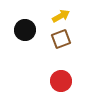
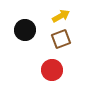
red circle: moved 9 px left, 11 px up
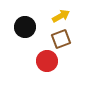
black circle: moved 3 px up
red circle: moved 5 px left, 9 px up
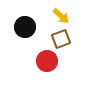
yellow arrow: rotated 72 degrees clockwise
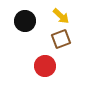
black circle: moved 6 px up
red circle: moved 2 px left, 5 px down
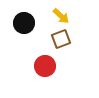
black circle: moved 1 px left, 2 px down
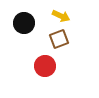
yellow arrow: rotated 18 degrees counterclockwise
brown square: moved 2 px left
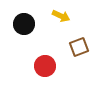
black circle: moved 1 px down
brown square: moved 20 px right, 8 px down
